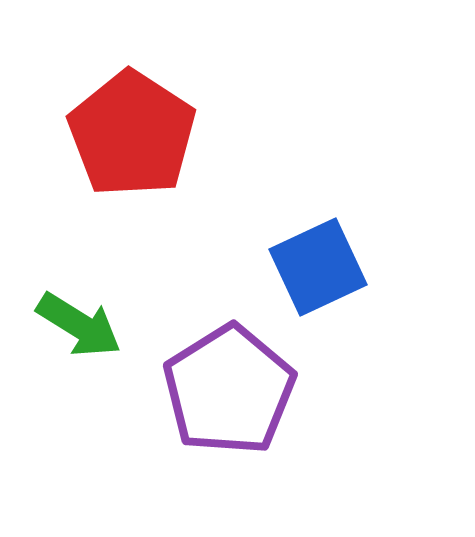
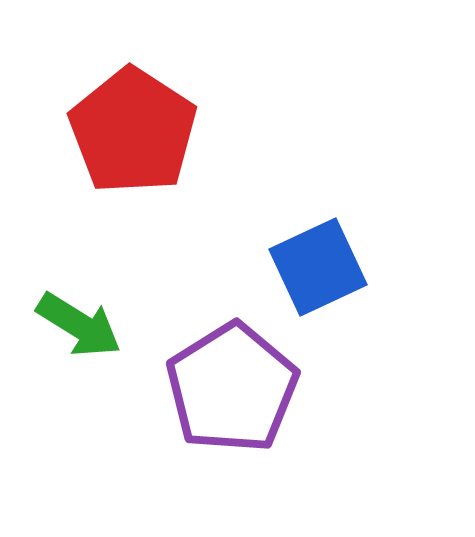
red pentagon: moved 1 px right, 3 px up
purple pentagon: moved 3 px right, 2 px up
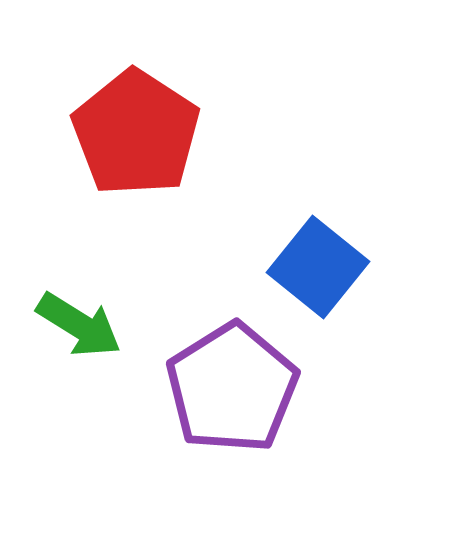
red pentagon: moved 3 px right, 2 px down
blue square: rotated 26 degrees counterclockwise
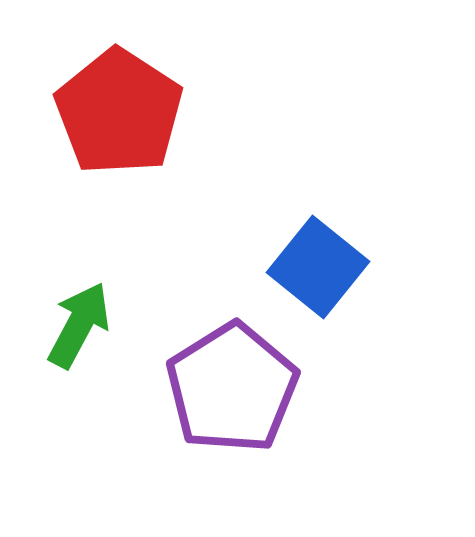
red pentagon: moved 17 px left, 21 px up
green arrow: rotated 94 degrees counterclockwise
